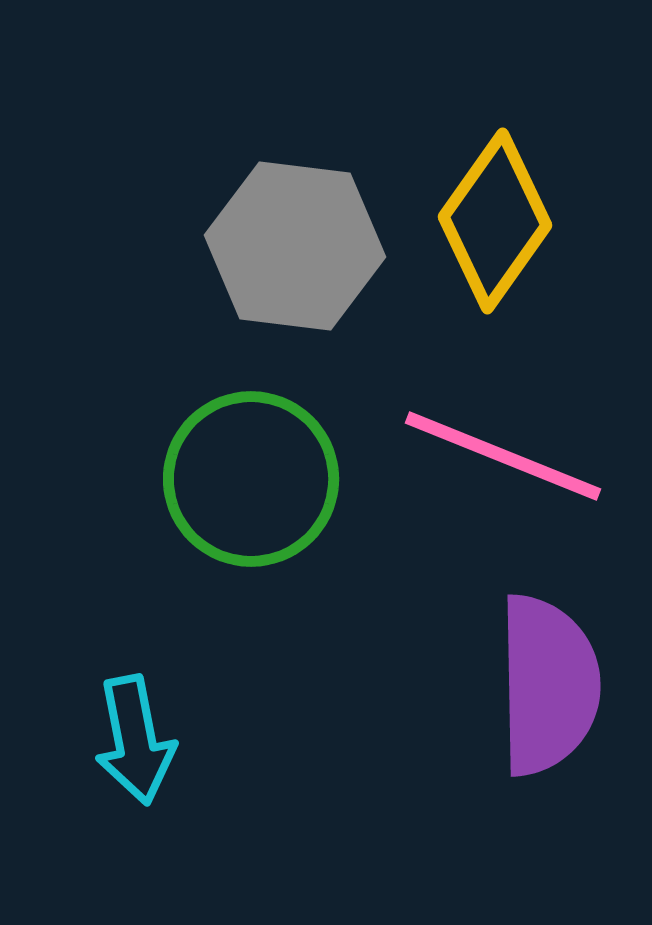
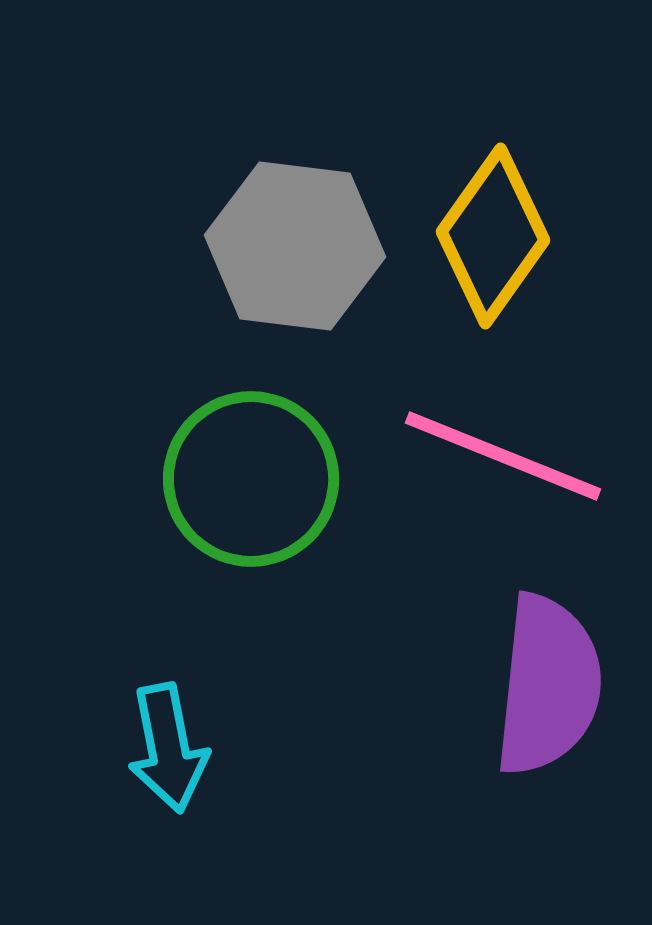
yellow diamond: moved 2 px left, 15 px down
purple semicircle: rotated 7 degrees clockwise
cyan arrow: moved 33 px right, 8 px down
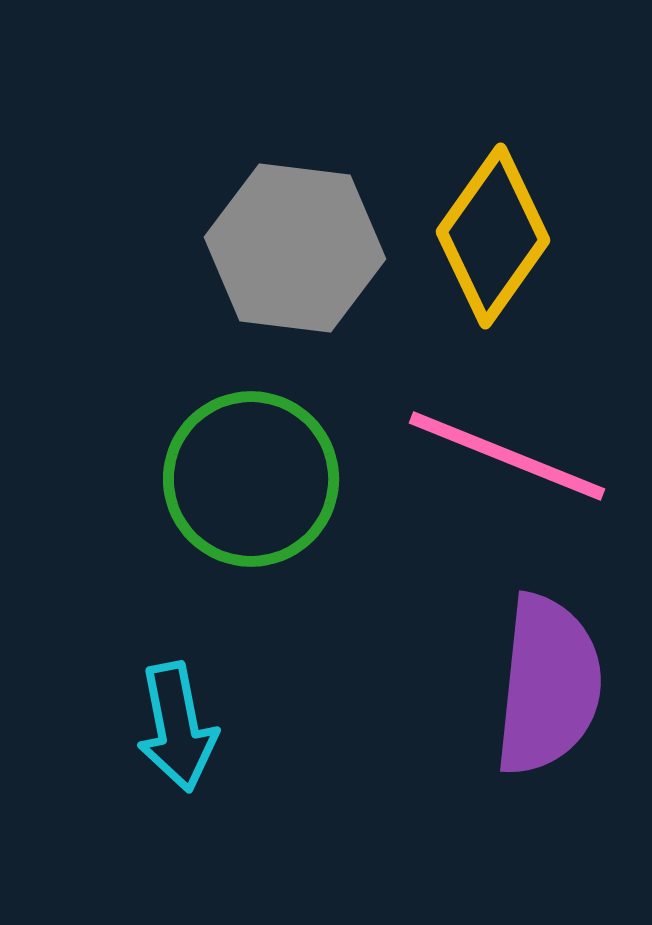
gray hexagon: moved 2 px down
pink line: moved 4 px right
cyan arrow: moved 9 px right, 21 px up
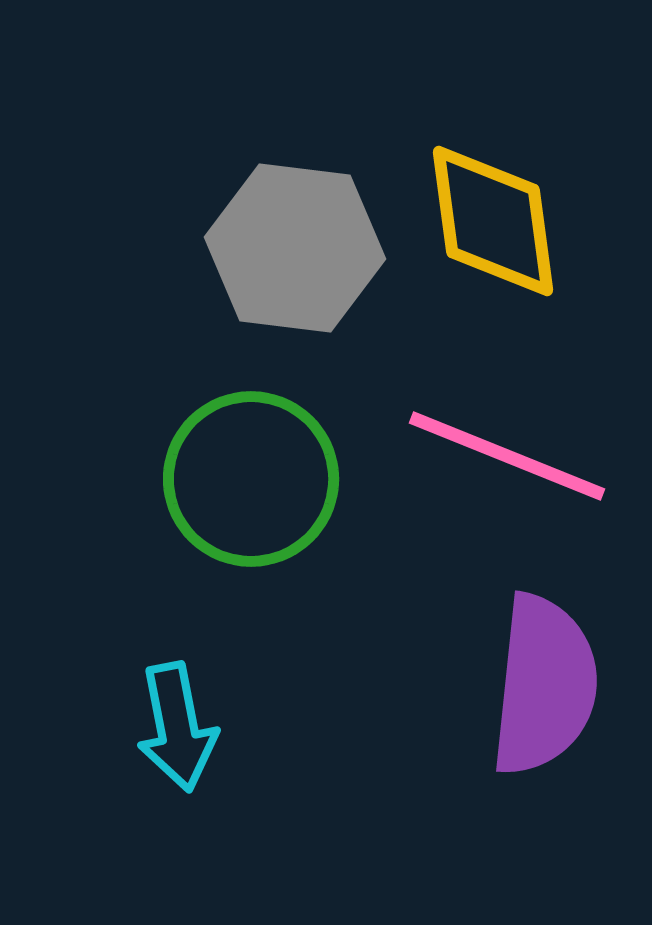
yellow diamond: moved 15 px up; rotated 43 degrees counterclockwise
purple semicircle: moved 4 px left
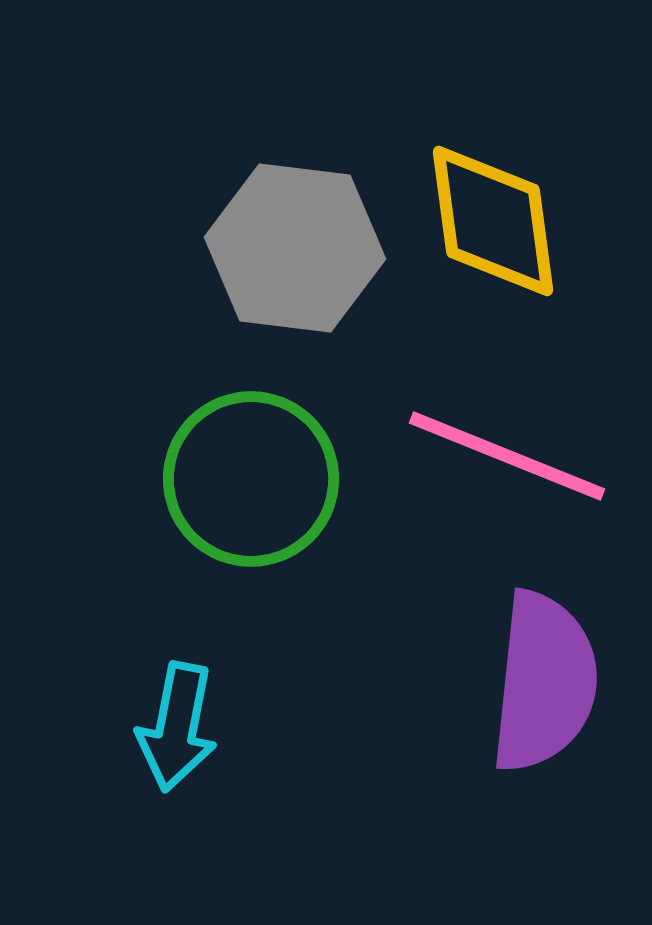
purple semicircle: moved 3 px up
cyan arrow: rotated 22 degrees clockwise
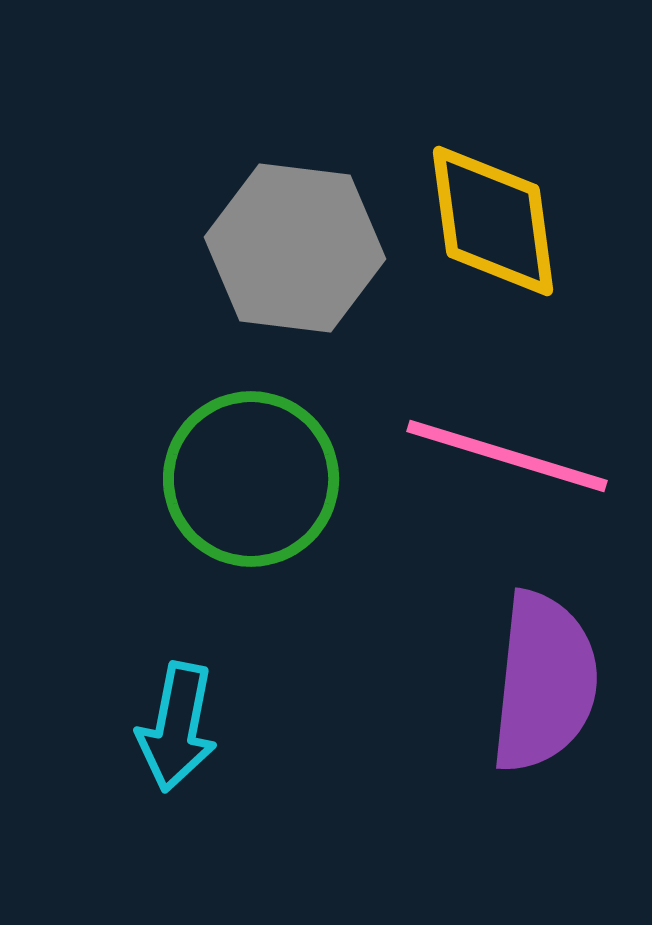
pink line: rotated 5 degrees counterclockwise
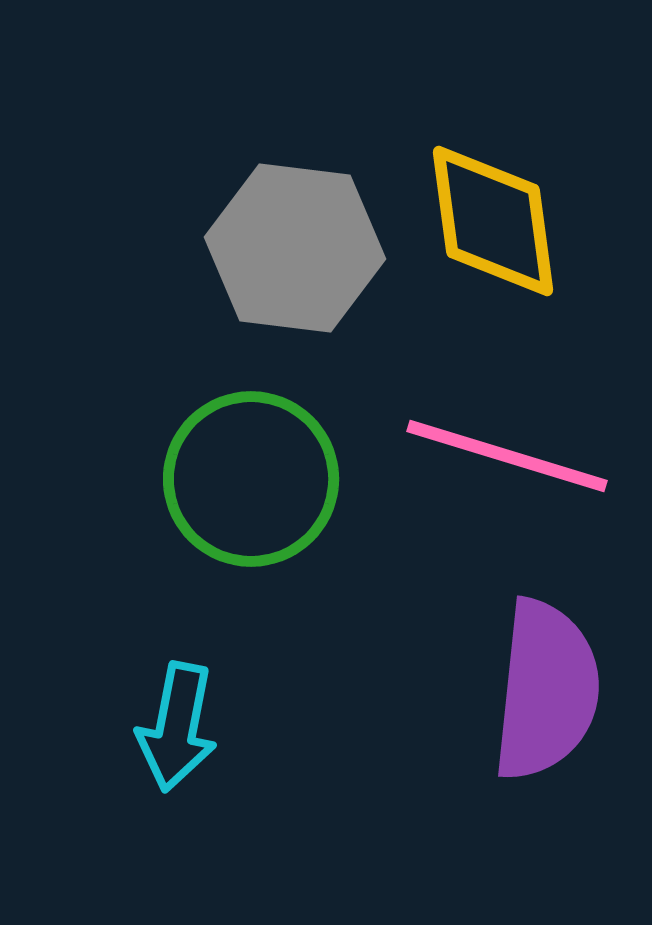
purple semicircle: moved 2 px right, 8 px down
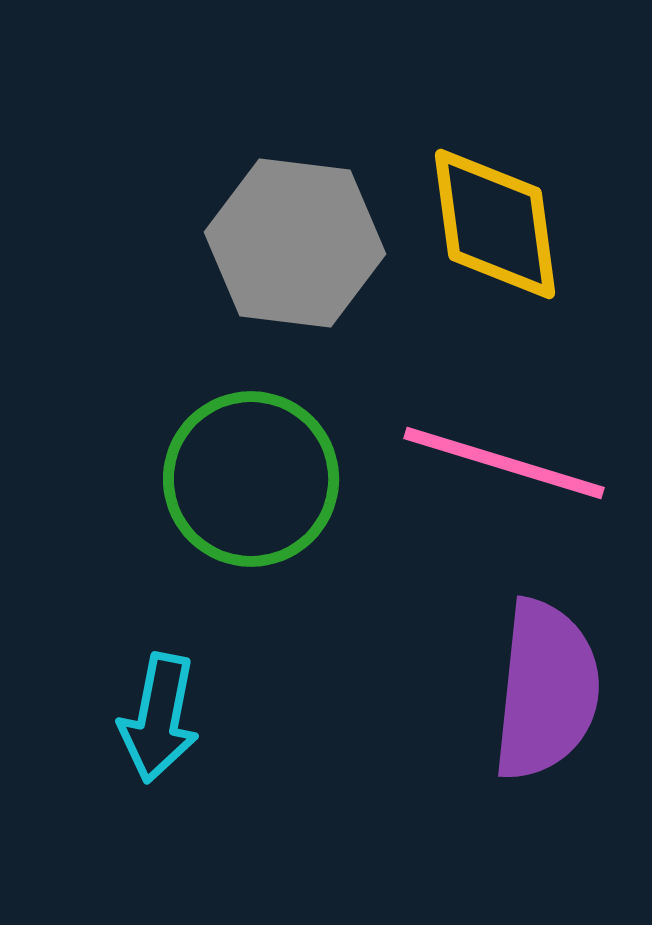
yellow diamond: moved 2 px right, 3 px down
gray hexagon: moved 5 px up
pink line: moved 3 px left, 7 px down
cyan arrow: moved 18 px left, 9 px up
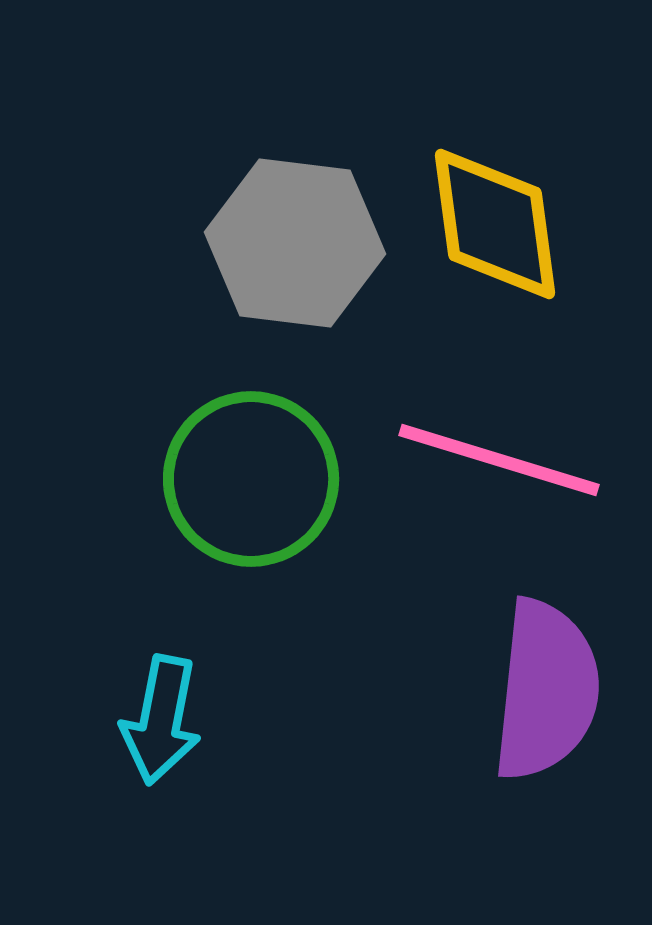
pink line: moved 5 px left, 3 px up
cyan arrow: moved 2 px right, 2 px down
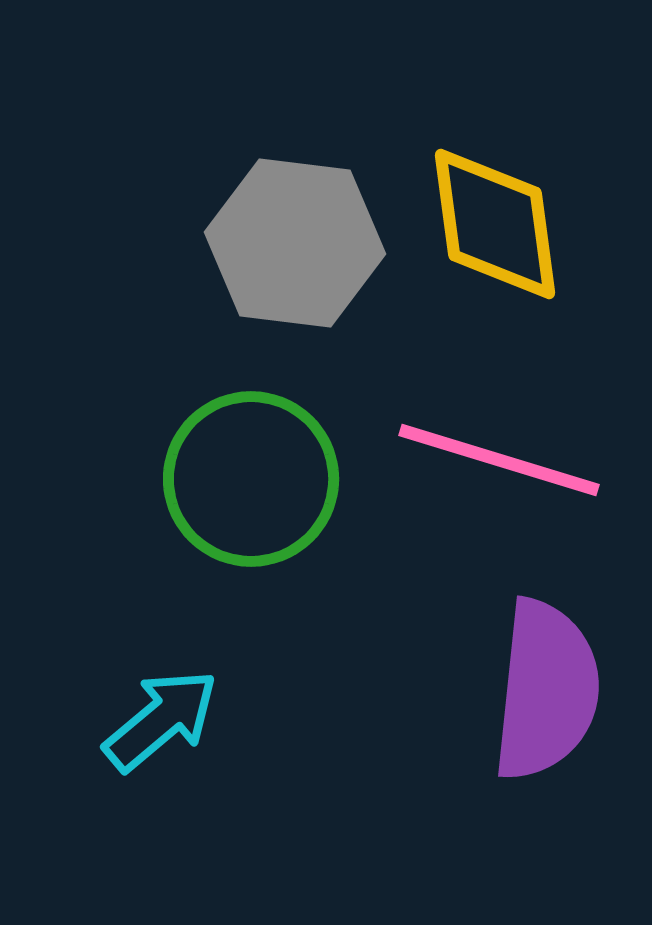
cyan arrow: rotated 141 degrees counterclockwise
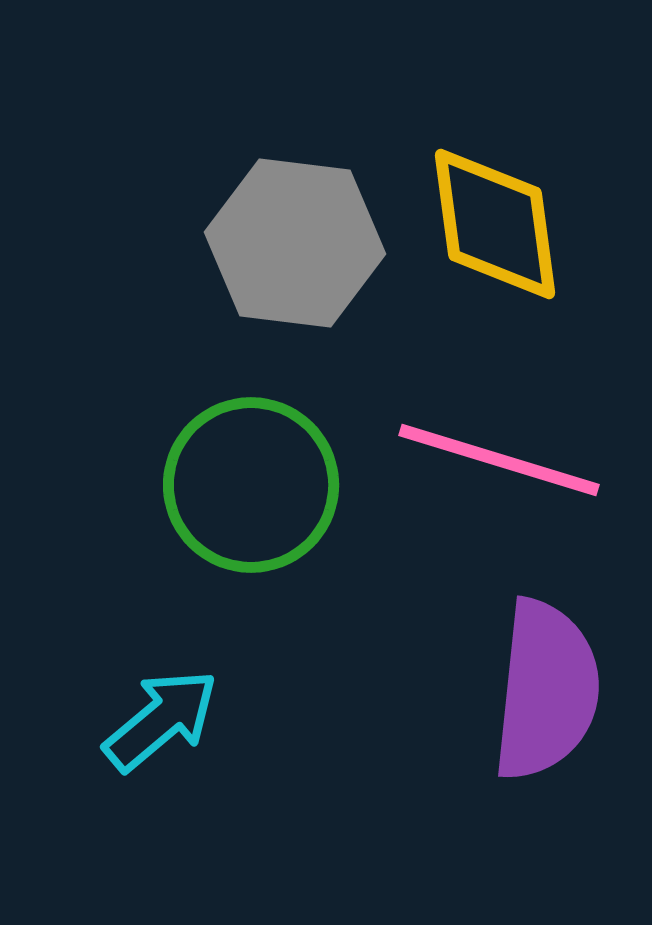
green circle: moved 6 px down
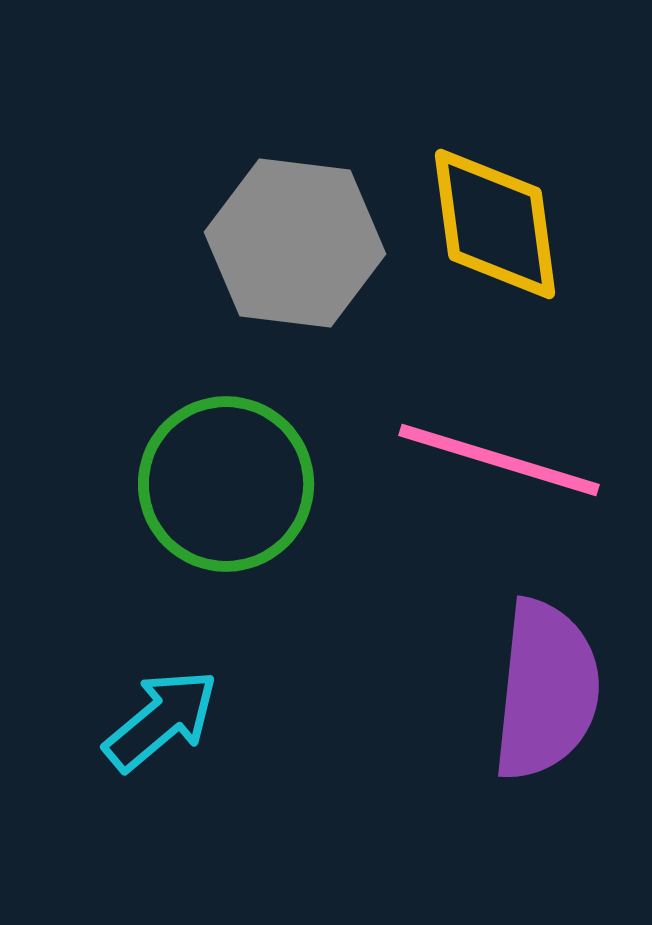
green circle: moved 25 px left, 1 px up
